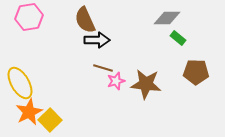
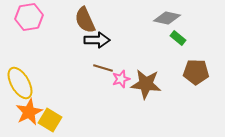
gray diamond: rotated 12 degrees clockwise
pink star: moved 5 px right, 2 px up
yellow square: rotated 15 degrees counterclockwise
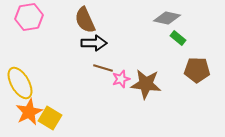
black arrow: moved 3 px left, 3 px down
brown pentagon: moved 1 px right, 2 px up
yellow square: moved 2 px up
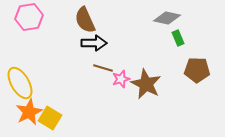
green rectangle: rotated 28 degrees clockwise
brown star: rotated 20 degrees clockwise
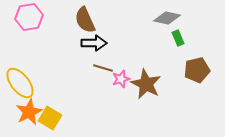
brown pentagon: rotated 15 degrees counterclockwise
yellow ellipse: rotated 8 degrees counterclockwise
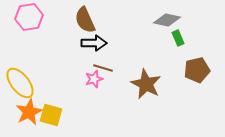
gray diamond: moved 2 px down
pink star: moved 27 px left
yellow square: moved 1 px right, 3 px up; rotated 15 degrees counterclockwise
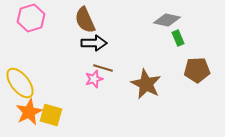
pink hexagon: moved 2 px right, 1 px down; rotated 8 degrees counterclockwise
brown pentagon: rotated 10 degrees clockwise
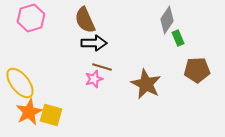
gray diamond: rotated 68 degrees counterclockwise
brown line: moved 1 px left, 1 px up
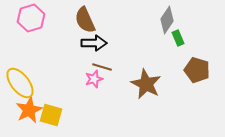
brown pentagon: rotated 20 degrees clockwise
orange star: moved 2 px up
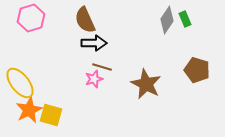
green rectangle: moved 7 px right, 19 px up
